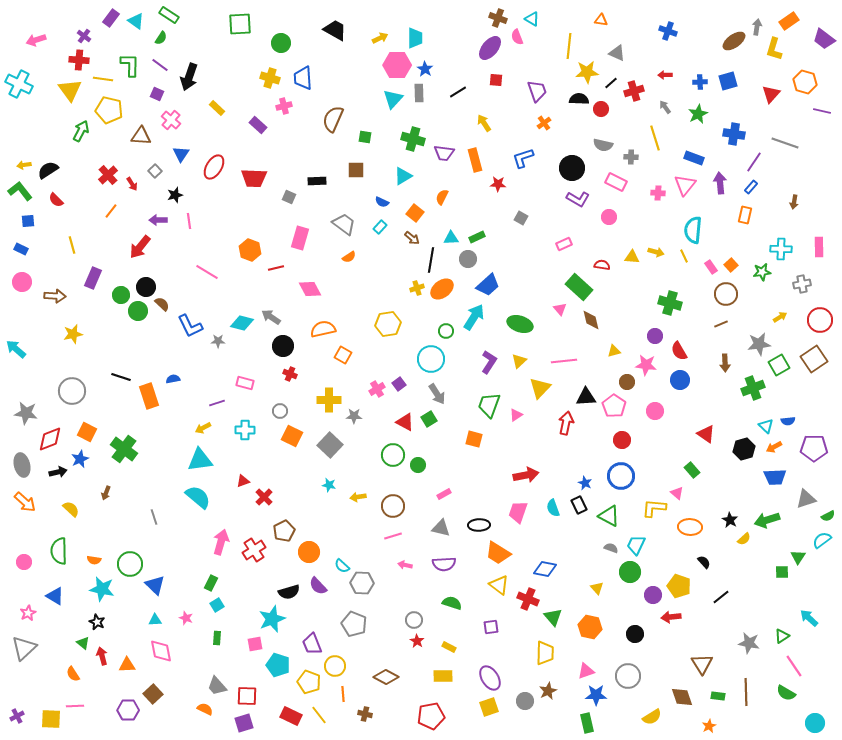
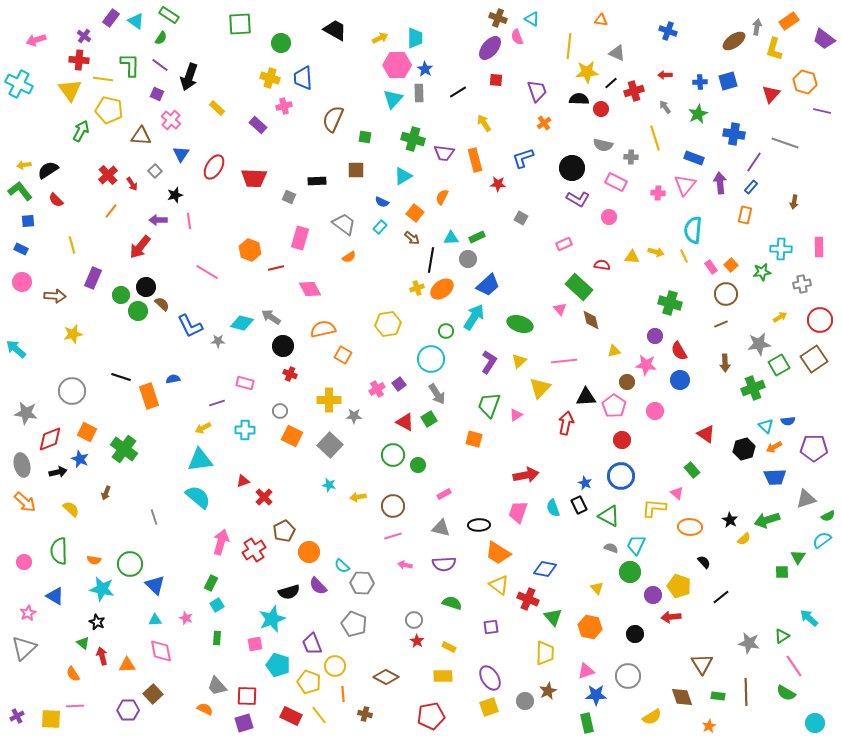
blue star at (80, 459): rotated 24 degrees counterclockwise
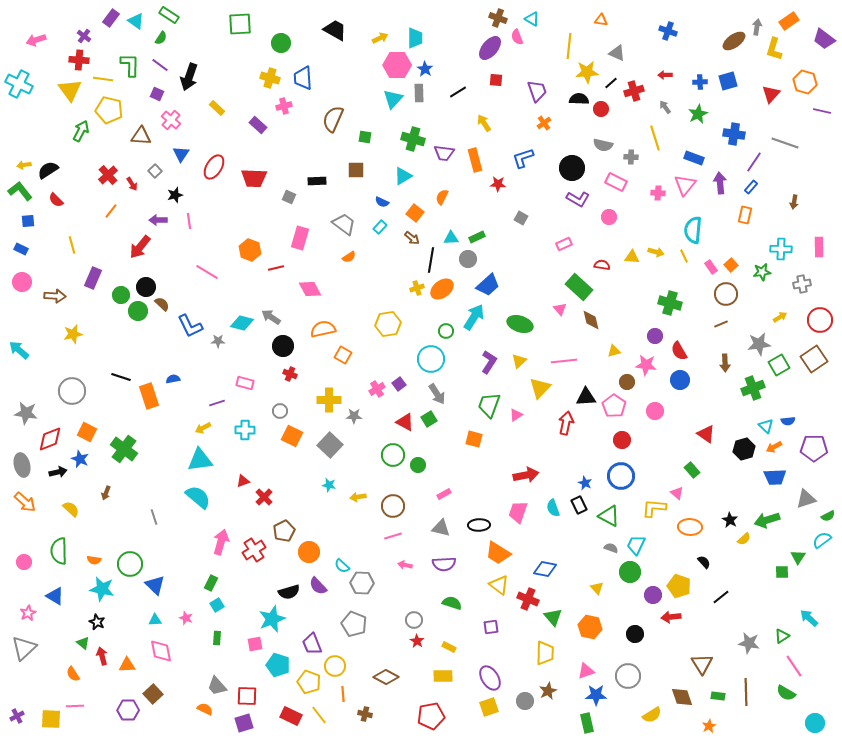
cyan arrow at (16, 349): moved 3 px right, 1 px down
yellow semicircle at (652, 717): moved 2 px up
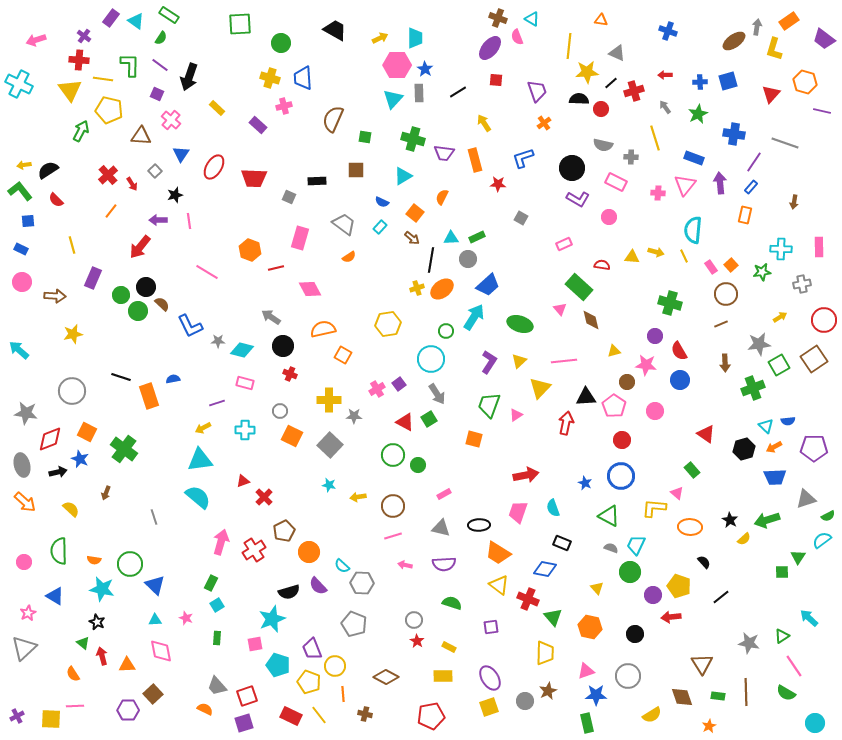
red circle at (820, 320): moved 4 px right
cyan diamond at (242, 323): moved 27 px down
black rectangle at (579, 505): moved 17 px left, 38 px down; rotated 42 degrees counterclockwise
purple trapezoid at (312, 644): moved 5 px down
red square at (247, 696): rotated 20 degrees counterclockwise
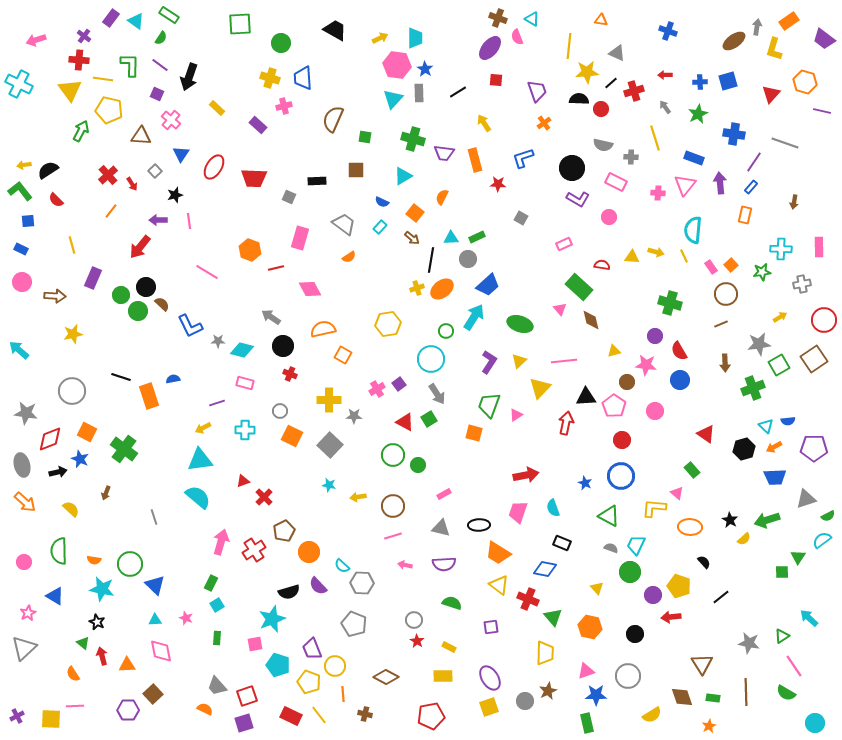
pink hexagon at (397, 65): rotated 8 degrees clockwise
orange square at (474, 439): moved 6 px up
green rectangle at (718, 696): moved 5 px left, 2 px down
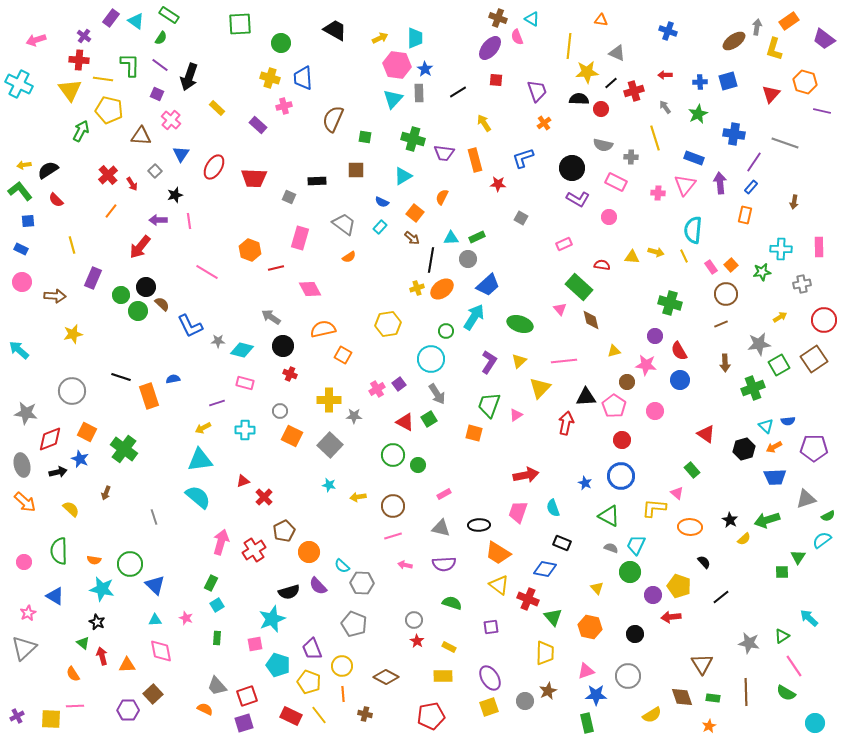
yellow circle at (335, 666): moved 7 px right
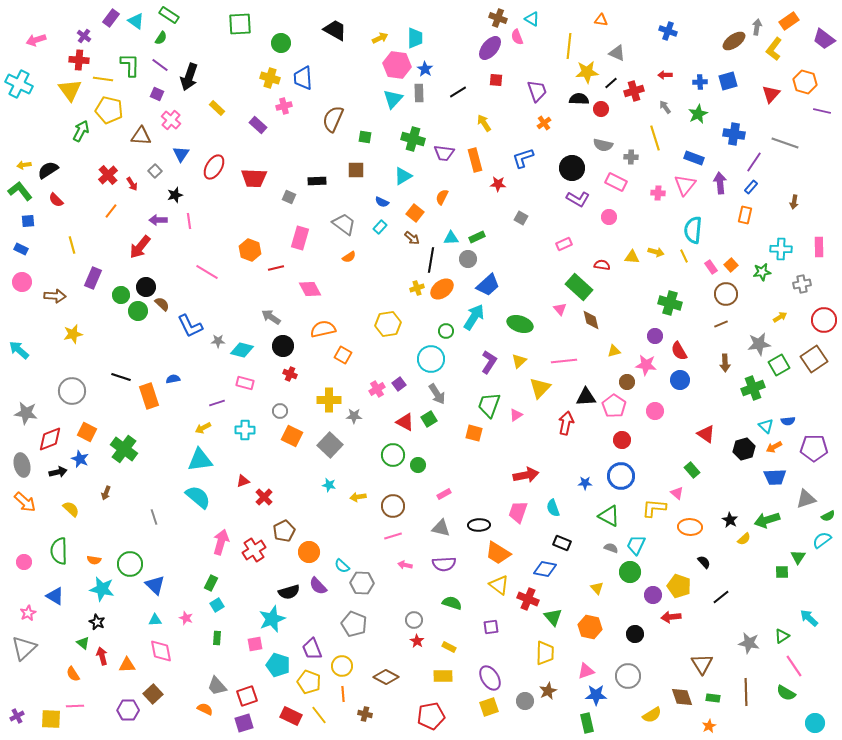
yellow L-shape at (774, 49): rotated 20 degrees clockwise
blue star at (585, 483): rotated 24 degrees counterclockwise
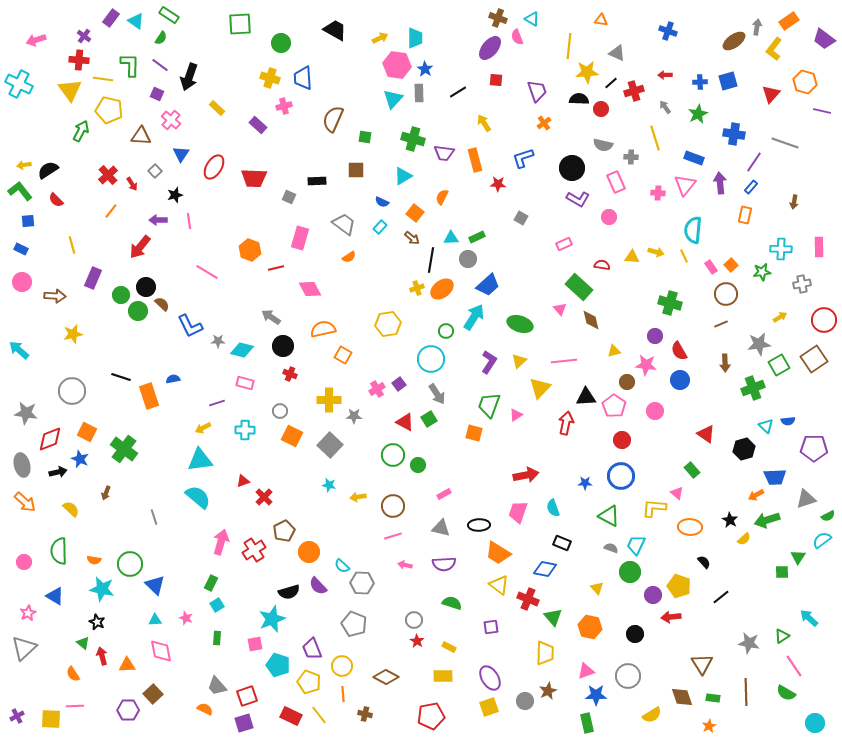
pink rectangle at (616, 182): rotated 40 degrees clockwise
orange arrow at (774, 447): moved 18 px left, 48 px down
